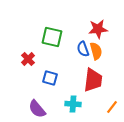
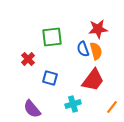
green square: rotated 20 degrees counterclockwise
red trapezoid: rotated 30 degrees clockwise
cyan cross: rotated 21 degrees counterclockwise
purple semicircle: moved 5 px left
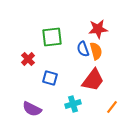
purple semicircle: rotated 24 degrees counterclockwise
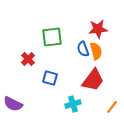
purple semicircle: moved 19 px left, 5 px up
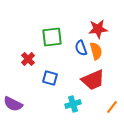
blue semicircle: moved 2 px left, 1 px up
red trapezoid: rotated 30 degrees clockwise
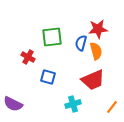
blue semicircle: moved 5 px up; rotated 35 degrees clockwise
red cross: moved 2 px up; rotated 16 degrees counterclockwise
blue square: moved 2 px left, 1 px up
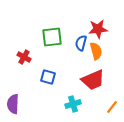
red cross: moved 4 px left
purple semicircle: rotated 66 degrees clockwise
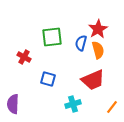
red star: rotated 24 degrees counterclockwise
orange semicircle: moved 2 px right, 1 px up
blue square: moved 2 px down
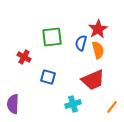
blue square: moved 2 px up
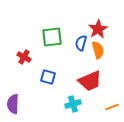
red trapezoid: moved 3 px left, 1 px down
orange line: rotated 32 degrees clockwise
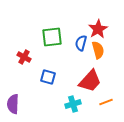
red trapezoid: rotated 25 degrees counterclockwise
orange line: moved 6 px left, 5 px up
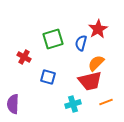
green square: moved 1 px right, 2 px down; rotated 10 degrees counterclockwise
orange semicircle: moved 2 px left, 13 px down; rotated 120 degrees counterclockwise
red trapezoid: rotated 35 degrees clockwise
